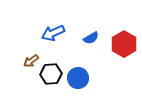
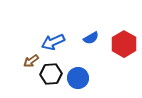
blue arrow: moved 9 px down
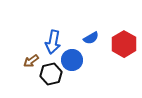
blue arrow: rotated 55 degrees counterclockwise
black hexagon: rotated 10 degrees counterclockwise
blue circle: moved 6 px left, 18 px up
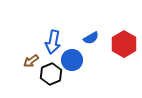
black hexagon: rotated 10 degrees counterclockwise
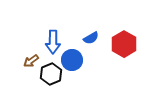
blue arrow: rotated 10 degrees counterclockwise
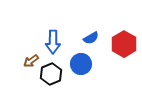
blue circle: moved 9 px right, 4 px down
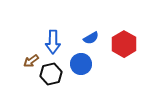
black hexagon: rotated 10 degrees clockwise
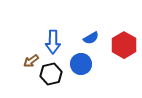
red hexagon: moved 1 px down
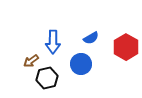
red hexagon: moved 2 px right, 2 px down
black hexagon: moved 4 px left, 4 px down
